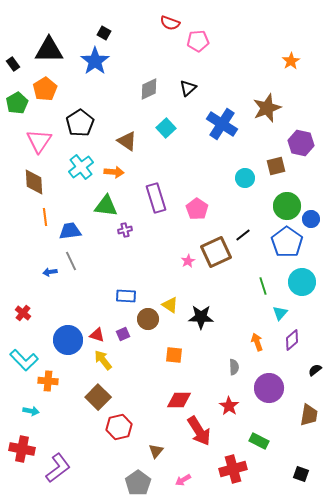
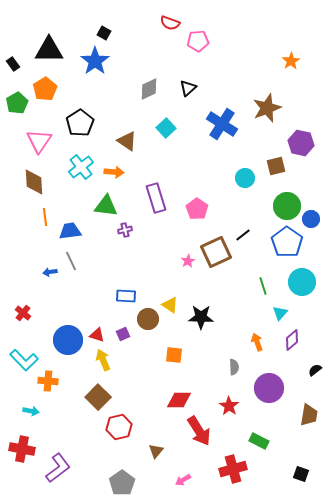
yellow arrow at (103, 360): rotated 15 degrees clockwise
gray pentagon at (138, 483): moved 16 px left
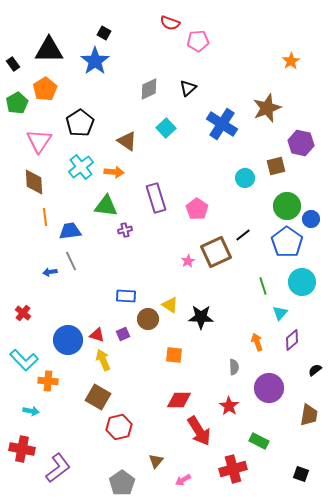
brown square at (98, 397): rotated 15 degrees counterclockwise
brown triangle at (156, 451): moved 10 px down
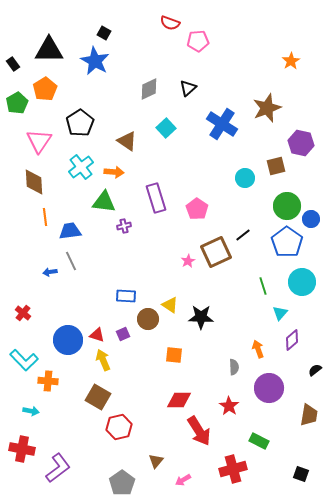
blue star at (95, 61): rotated 8 degrees counterclockwise
green triangle at (106, 206): moved 2 px left, 4 px up
purple cross at (125, 230): moved 1 px left, 4 px up
orange arrow at (257, 342): moved 1 px right, 7 px down
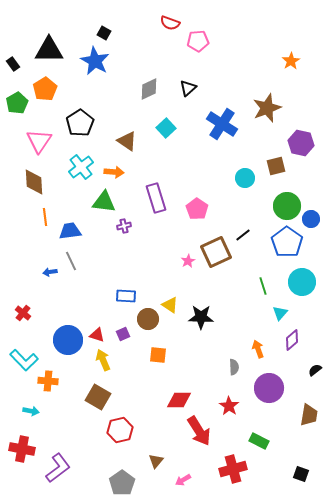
orange square at (174, 355): moved 16 px left
red hexagon at (119, 427): moved 1 px right, 3 px down
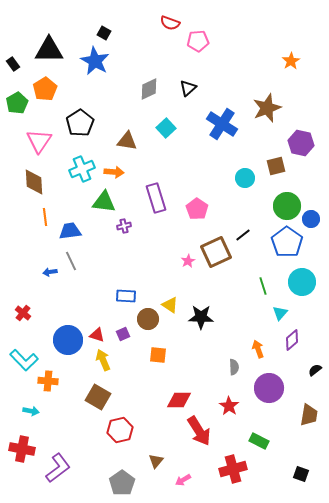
brown triangle at (127, 141): rotated 25 degrees counterclockwise
cyan cross at (81, 167): moved 1 px right, 2 px down; rotated 15 degrees clockwise
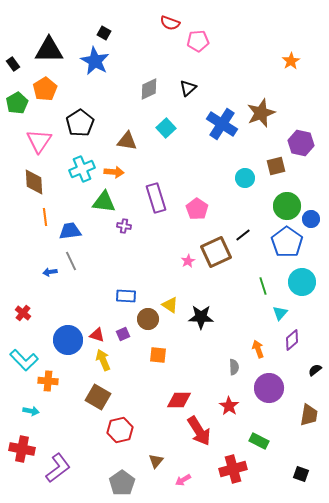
brown star at (267, 108): moved 6 px left, 5 px down
purple cross at (124, 226): rotated 24 degrees clockwise
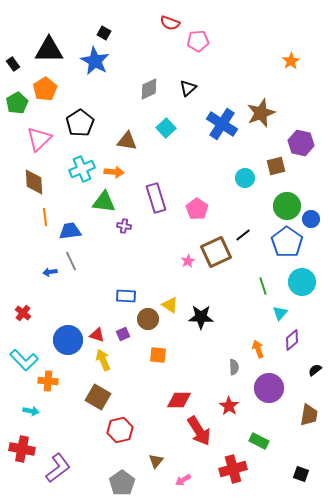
pink triangle at (39, 141): moved 2 px up; rotated 12 degrees clockwise
